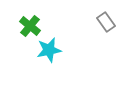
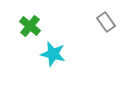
cyan star: moved 4 px right, 4 px down; rotated 25 degrees clockwise
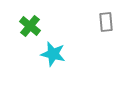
gray rectangle: rotated 30 degrees clockwise
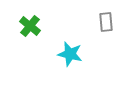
cyan star: moved 17 px right
